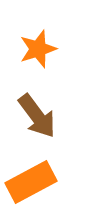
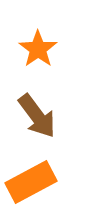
orange star: rotated 18 degrees counterclockwise
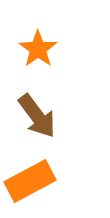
orange rectangle: moved 1 px left, 1 px up
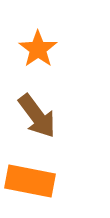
orange rectangle: rotated 39 degrees clockwise
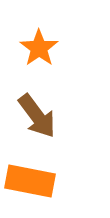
orange star: moved 1 px right, 1 px up
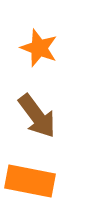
orange star: rotated 15 degrees counterclockwise
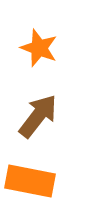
brown arrow: moved 1 px right; rotated 105 degrees counterclockwise
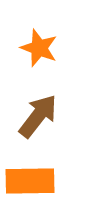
orange rectangle: rotated 12 degrees counterclockwise
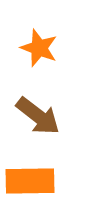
brown arrow: rotated 90 degrees clockwise
